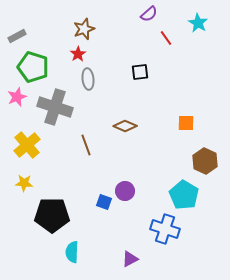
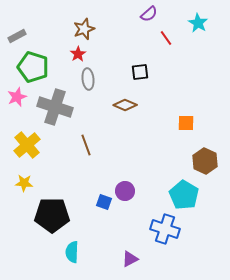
brown diamond: moved 21 px up
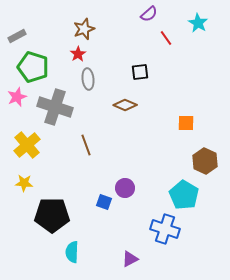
purple circle: moved 3 px up
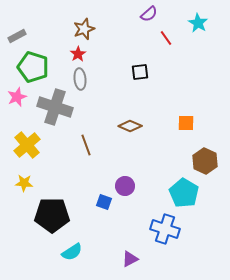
gray ellipse: moved 8 px left
brown diamond: moved 5 px right, 21 px down
purple circle: moved 2 px up
cyan pentagon: moved 2 px up
cyan semicircle: rotated 125 degrees counterclockwise
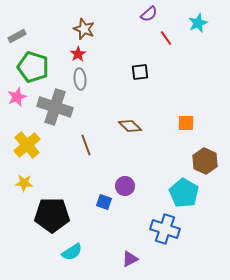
cyan star: rotated 18 degrees clockwise
brown star: rotated 30 degrees counterclockwise
brown diamond: rotated 20 degrees clockwise
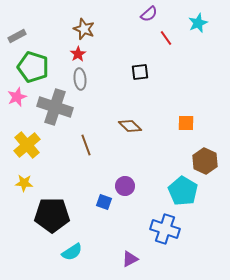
cyan pentagon: moved 1 px left, 2 px up
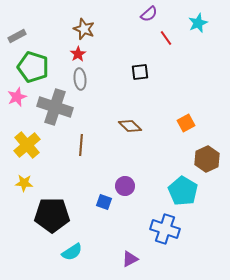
orange square: rotated 30 degrees counterclockwise
brown line: moved 5 px left; rotated 25 degrees clockwise
brown hexagon: moved 2 px right, 2 px up; rotated 10 degrees clockwise
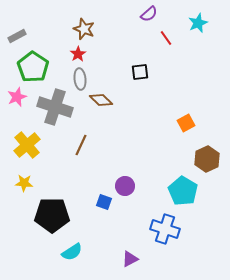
green pentagon: rotated 16 degrees clockwise
brown diamond: moved 29 px left, 26 px up
brown line: rotated 20 degrees clockwise
